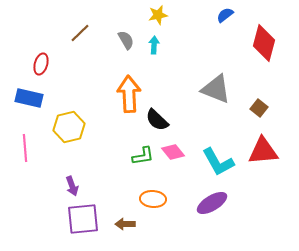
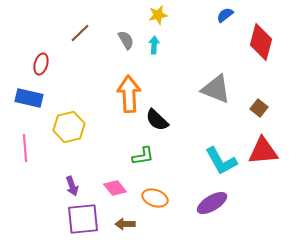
red diamond: moved 3 px left, 1 px up
pink diamond: moved 58 px left, 36 px down
cyan L-shape: moved 3 px right, 1 px up
orange ellipse: moved 2 px right, 1 px up; rotated 15 degrees clockwise
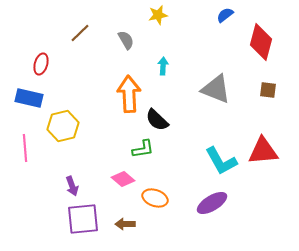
cyan arrow: moved 9 px right, 21 px down
brown square: moved 9 px right, 18 px up; rotated 30 degrees counterclockwise
yellow hexagon: moved 6 px left, 1 px up
green L-shape: moved 7 px up
pink diamond: moved 8 px right, 9 px up; rotated 10 degrees counterclockwise
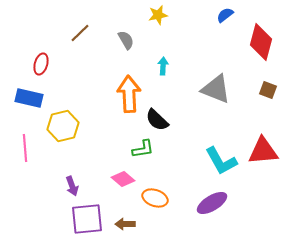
brown square: rotated 12 degrees clockwise
purple square: moved 4 px right
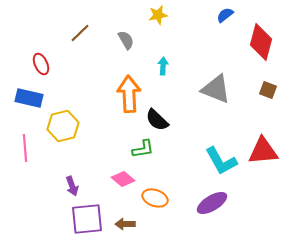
red ellipse: rotated 40 degrees counterclockwise
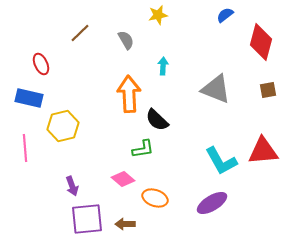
brown square: rotated 30 degrees counterclockwise
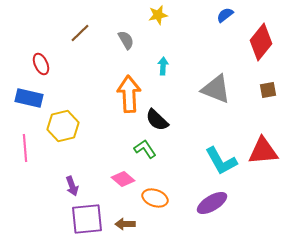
red diamond: rotated 24 degrees clockwise
green L-shape: moved 2 px right; rotated 115 degrees counterclockwise
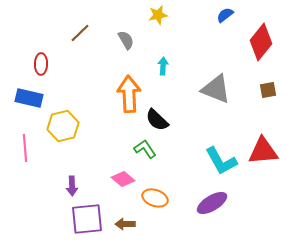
red ellipse: rotated 25 degrees clockwise
purple arrow: rotated 18 degrees clockwise
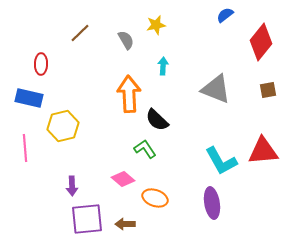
yellow star: moved 2 px left, 10 px down
purple ellipse: rotated 68 degrees counterclockwise
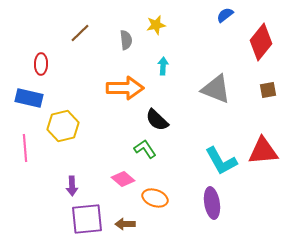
gray semicircle: rotated 24 degrees clockwise
orange arrow: moved 4 px left, 6 px up; rotated 93 degrees clockwise
